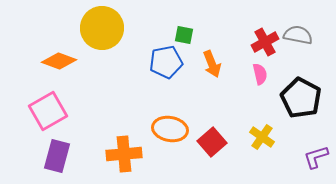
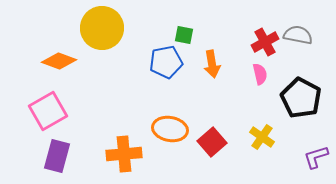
orange arrow: rotated 12 degrees clockwise
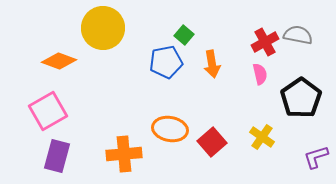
yellow circle: moved 1 px right
green square: rotated 30 degrees clockwise
black pentagon: rotated 9 degrees clockwise
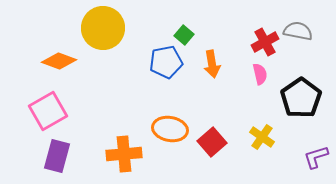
gray semicircle: moved 4 px up
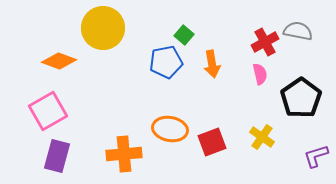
red square: rotated 20 degrees clockwise
purple L-shape: moved 1 px up
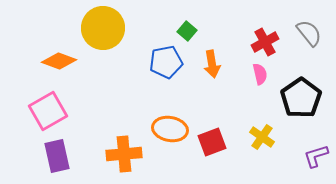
gray semicircle: moved 11 px right, 2 px down; rotated 40 degrees clockwise
green square: moved 3 px right, 4 px up
purple rectangle: rotated 28 degrees counterclockwise
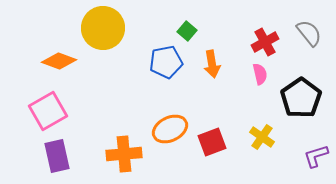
orange ellipse: rotated 36 degrees counterclockwise
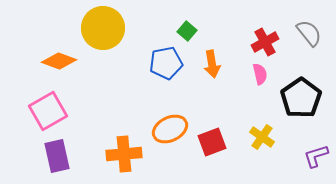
blue pentagon: moved 1 px down
